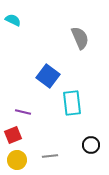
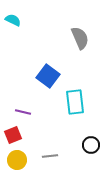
cyan rectangle: moved 3 px right, 1 px up
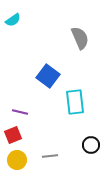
cyan semicircle: rotated 119 degrees clockwise
purple line: moved 3 px left
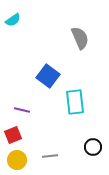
purple line: moved 2 px right, 2 px up
black circle: moved 2 px right, 2 px down
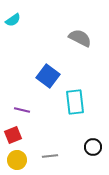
gray semicircle: rotated 40 degrees counterclockwise
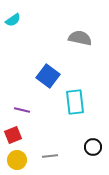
gray semicircle: rotated 15 degrees counterclockwise
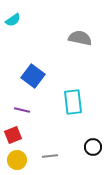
blue square: moved 15 px left
cyan rectangle: moved 2 px left
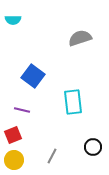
cyan semicircle: rotated 35 degrees clockwise
gray semicircle: rotated 30 degrees counterclockwise
gray line: moved 2 px right; rotated 56 degrees counterclockwise
yellow circle: moved 3 px left
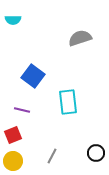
cyan rectangle: moved 5 px left
black circle: moved 3 px right, 6 px down
yellow circle: moved 1 px left, 1 px down
